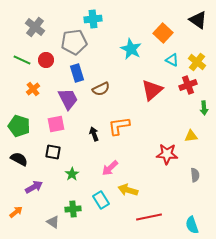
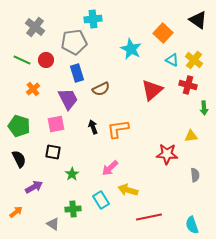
yellow cross: moved 3 px left, 2 px up
red cross: rotated 36 degrees clockwise
orange L-shape: moved 1 px left, 3 px down
black arrow: moved 1 px left, 7 px up
black semicircle: rotated 36 degrees clockwise
gray triangle: moved 2 px down
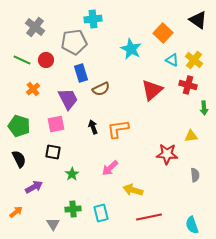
blue rectangle: moved 4 px right
yellow arrow: moved 5 px right
cyan rectangle: moved 13 px down; rotated 18 degrees clockwise
gray triangle: rotated 24 degrees clockwise
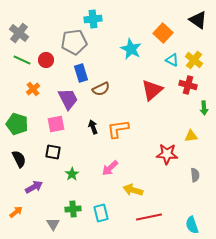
gray cross: moved 16 px left, 6 px down
green pentagon: moved 2 px left, 2 px up
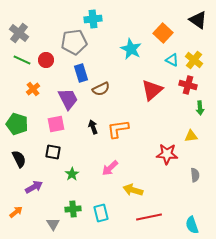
green arrow: moved 4 px left
